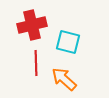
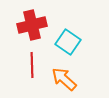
cyan square: rotated 20 degrees clockwise
red line: moved 4 px left, 2 px down
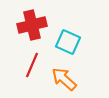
cyan square: rotated 10 degrees counterclockwise
red line: rotated 25 degrees clockwise
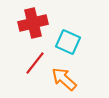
red cross: moved 1 px right, 2 px up
red line: moved 3 px right, 2 px up; rotated 15 degrees clockwise
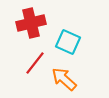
red cross: moved 2 px left
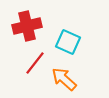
red cross: moved 4 px left, 3 px down
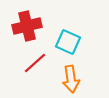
red line: rotated 10 degrees clockwise
orange arrow: moved 7 px right; rotated 140 degrees counterclockwise
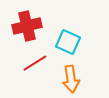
red line: rotated 10 degrees clockwise
